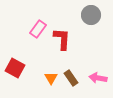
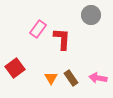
red square: rotated 24 degrees clockwise
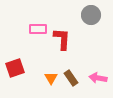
pink rectangle: rotated 54 degrees clockwise
red square: rotated 18 degrees clockwise
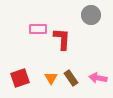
red square: moved 5 px right, 10 px down
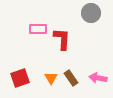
gray circle: moved 2 px up
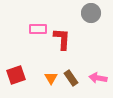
red square: moved 4 px left, 3 px up
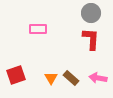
red L-shape: moved 29 px right
brown rectangle: rotated 14 degrees counterclockwise
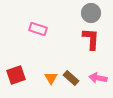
pink rectangle: rotated 18 degrees clockwise
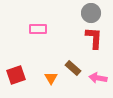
pink rectangle: rotated 18 degrees counterclockwise
red L-shape: moved 3 px right, 1 px up
brown rectangle: moved 2 px right, 10 px up
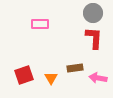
gray circle: moved 2 px right
pink rectangle: moved 2 px right, 5 px up
brown rectangle: moved 2 px right; rotated 49 degrees counterclockwise
red square: moved 8 px right
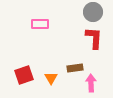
gray circle: moved 1 px up
pink arrow: moved 7 px left, 5 px down; rotated 78 degrees clockwise
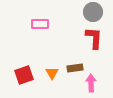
orange triangle: moved 1 px right, 5 px up
